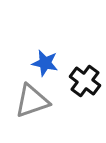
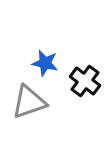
gray triangle: moved 3 px left, 1 px down
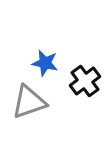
black cross: rotated 16 degrees clockwise
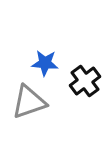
blue star: rotated 8 degrees counterclockwise
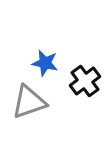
blue star: rotated 8 degrees clockwise
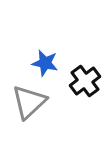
gray triangle: rotated 24 degrees counterclockwise
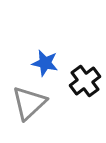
gray triangle: moved 1 px down
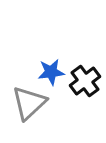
blue star: moved 6 px right, 9 px down; rotated 20 degrees counterclockwise
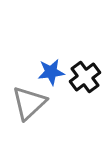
black cross: moved 4 px up
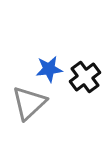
blue star: moved 2 px left, 3 px up
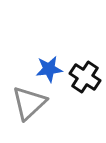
black cross: rotated 20 degrees counterclockwise
